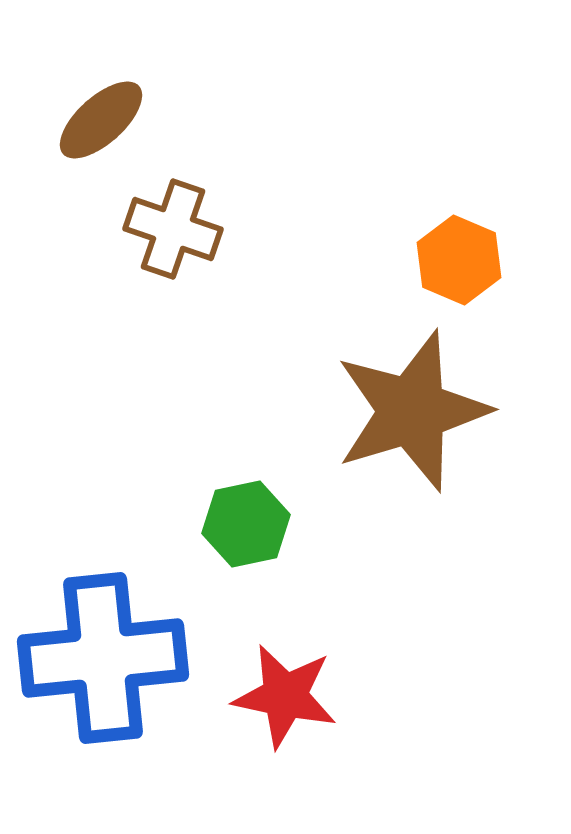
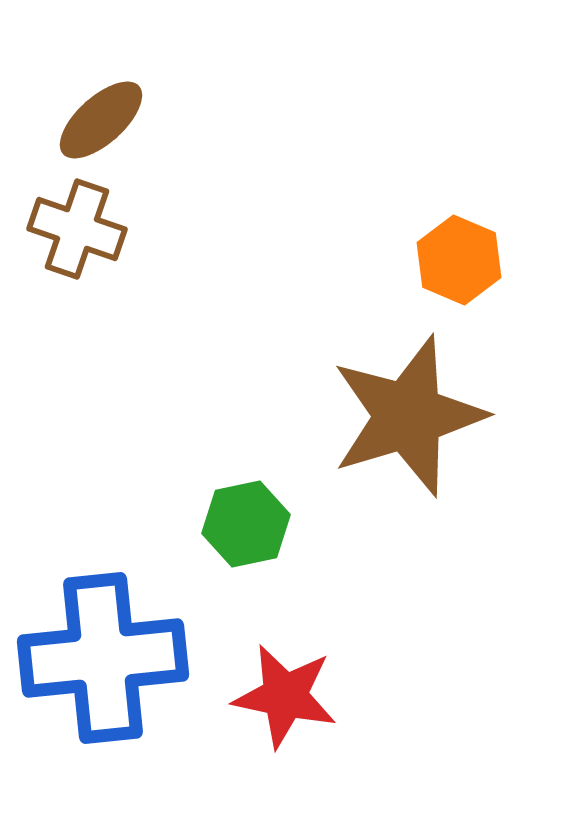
brown cross: moved 96 px left
brown star: moved 4 px left, 5 px down
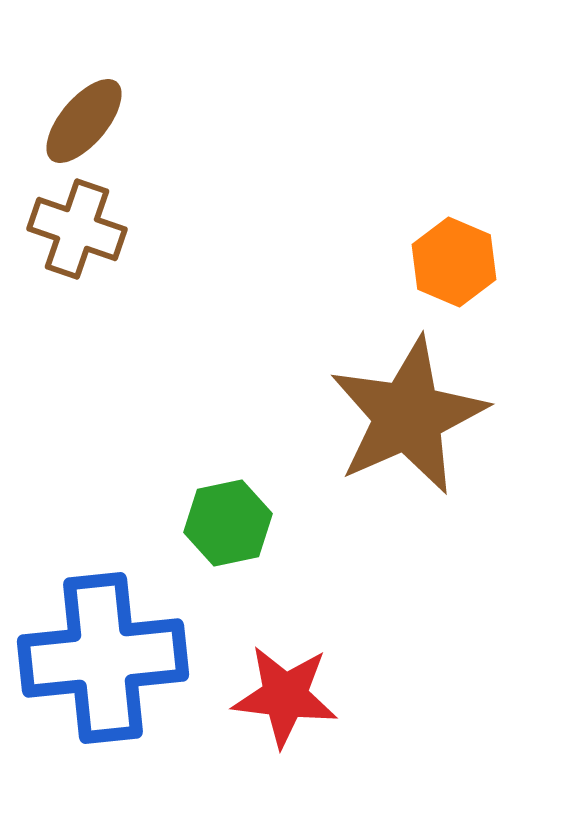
brown ellipse: moved 17 px left, 1 px down; rotated 8 degrees counterclockwise
orange hexagon: moved 5 px left, 2 px down
brown star: rotated 7 degrees counterclockwise
green hexagon: moved 18 px left, 1 px up
red star: rotated 5 degrees counterclockwise
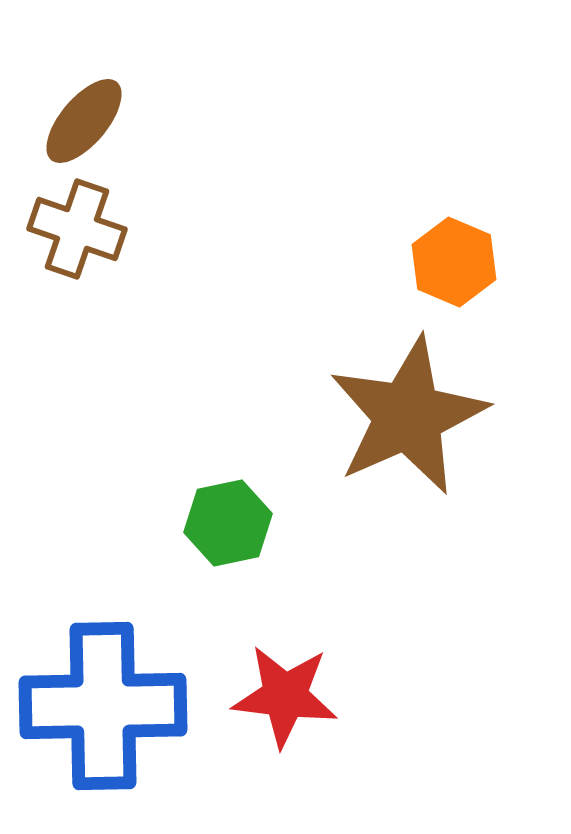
blue cross: moved 48 px down; rotated 5 degrees clockwise
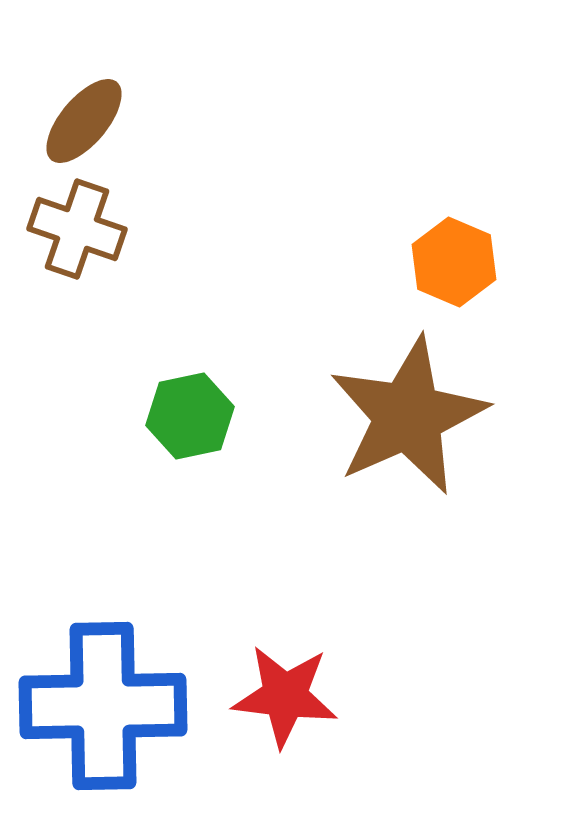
green hexagon: moved 38 px left, 107 px up
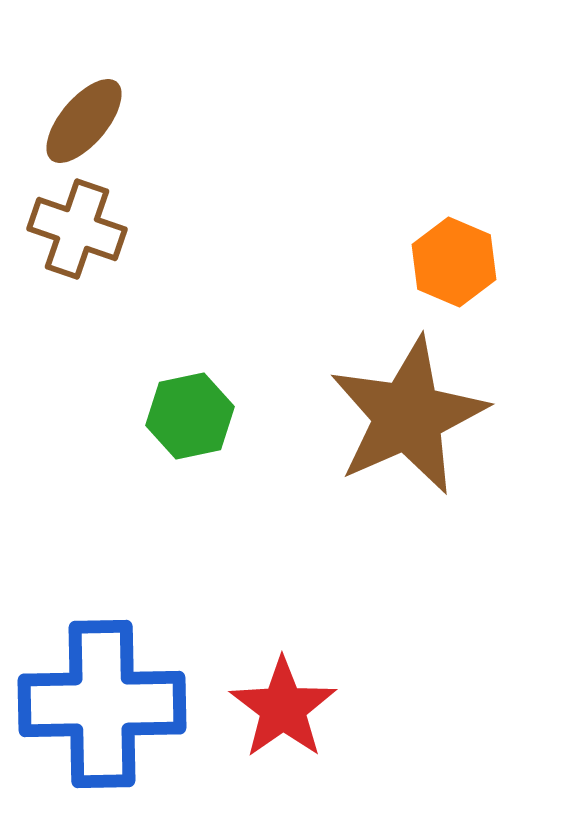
red star: moved 2 px left, 12 px down; rotated 30 degrees clockwise
blue cross: moved 1 px left, 2 px up
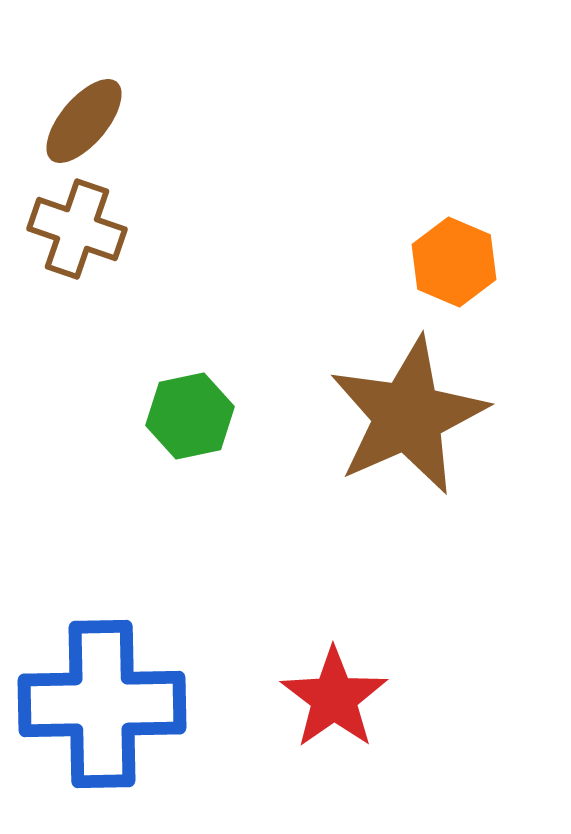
red star: moved 51 px right, 10 px up
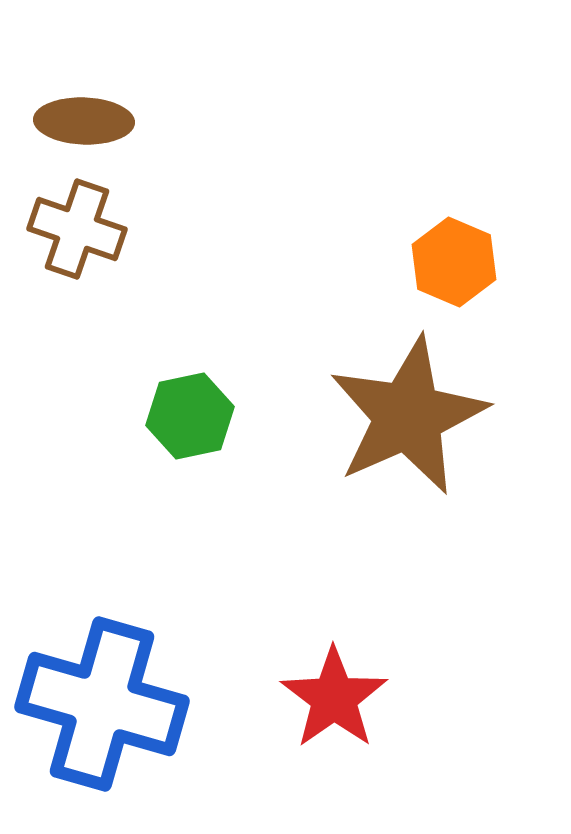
brown ellipse: rotated 52 degrees clockwise
blue cross: rotated 17 degrees clockwise
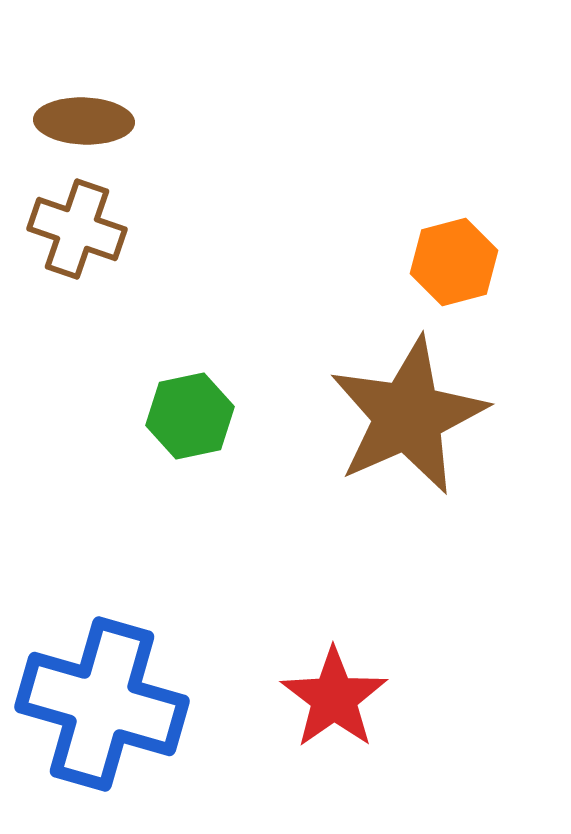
orange hexagon: rotated 22 degrees clockwise
